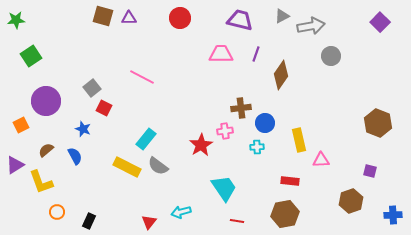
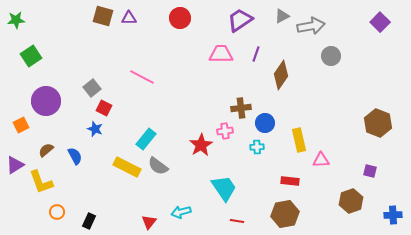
purple trapezoid at (240, 20): rotated 48 degrees counterclockwise
blue star at (83, 129): moved 12 px right
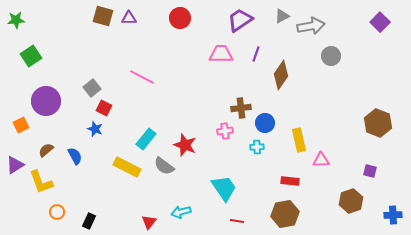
red star at (201, 145): moved 16 px left; rotated 20 degrees counterclockwise
gray semicircle at (158, 166): moved 6 px right
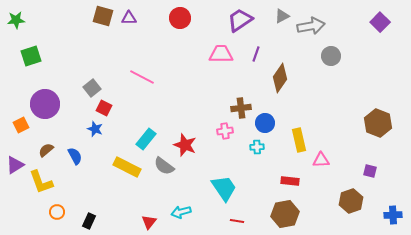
green square at (31, 56): rotated 15 degrees clockwise
brown diamond at (281, 75): moved 1 px left, 3 px down
purple circle at (46, 101): moved 1 px left, 3 px down
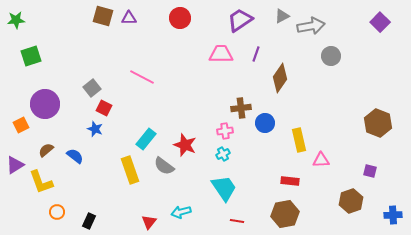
cyan cross at (257, 147): moved 34 px left, 7 px down; rotated 24 degrees counterclockwise
blue semicircle at (75, 156): rotated 24 degrees counterclockwise
yellow rectangle at (127, 167): moved 3 px right, 3 px down; rotated 44 degrees clockwise
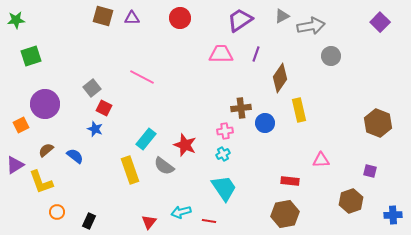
purple triangle at (129, 18): moved 3 px right
yellow rectangle at (299, 140): moved 30 px up
red line at (237, 221): moved 28 px left
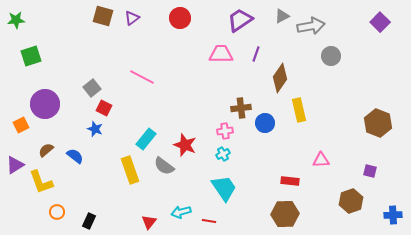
purple triangle at (132, 18): rotated 35 degrees counterclockwise
brown hexagon at (285, 214): rotated 8 degrees clockwise
